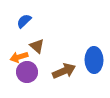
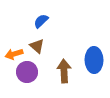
blue semicircle: moved 17 px right
orange arrow: moved 5 px left, 3 px up
brown arrow: rotated 70 degrees counterclockwise
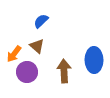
orange arrow: rotated 36 degrees counterclockwise
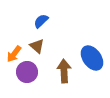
blue ellipse: moved 2 px left, 2 px up; rotated 35 degrees counterclockwise
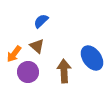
purple circle: moved 1 px right
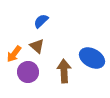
blue ellipse: rotated 25 degrees counterclockwise
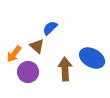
blue semicircle: moved 9 px right, 7 px down
brown arrow: moved 1 px right, 2 px up
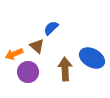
blue semicircle: moved 1 px right
orange arrow: rotated 30 degrees clockwise
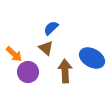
brown triangle: moved 9 px right, 2 px down
orange arrow: rotated 114 degrees counterclockwise
brown arrow: moved 2 px down
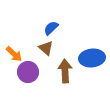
blue ellipse: rotated 35 degrees counterclockwise
